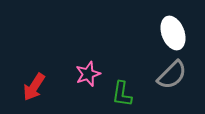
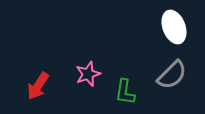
white ellipse: moved 1 px right, 6 px up
red arrow: moved 4 px right, 1 px up
green L-shape: moved 3 px right, 2 px up
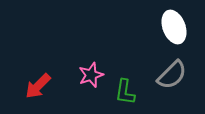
pink star: moved 3 px right, 1 px down
red arrow: rotated 12 degrees clockwise
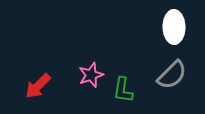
white ellipse: rotated 20 degrees clockwise
green L-shape: moved 2 px left, 2 px up
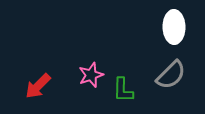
gray semicircle: moved 1 px left
green L-shape: rotated 8 degrees counterclockwise
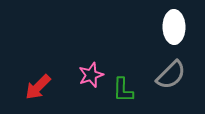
red arrow: moved 1 px down
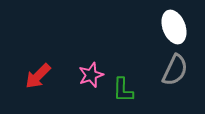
white ellipse: rotated 20 degrees counterclockwise
gray semicircle: moved 4 px right, 5 px up; rotated 20 degrees counterclockwise
red arrow: moved 11 px up
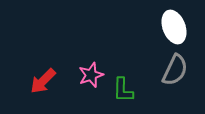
red arrow: moved 5 px right, 5 px down
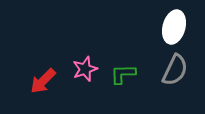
white ellipse: rotated 36 degrees clockwise
pink star: moved 6 px left, 6 px up
green L-shape: moved 16 px up; rotated 88 degrees clockwise
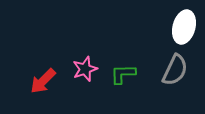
white ellipse: moved 10 px right
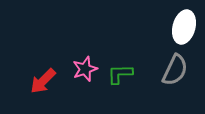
green L-shape: moved 3 px left
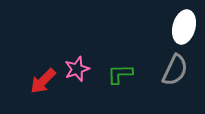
pink star: moved 8 px left
